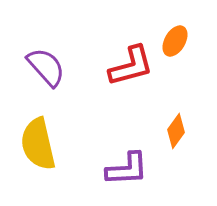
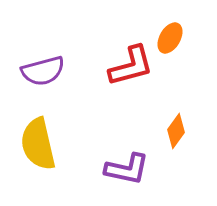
orange ellipse: moved 5 px left, 3 px up
purple semicircle: moved 3 px left, 4 px down; rotated 117 degrees clockwise
purple L-shape: rotated 15 degrees clockwise
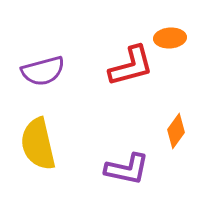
orange ellipse: rotated 56 degrees clockwise
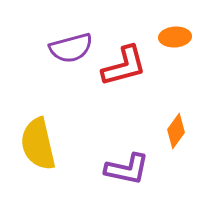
orange ellipse: moved 5 px right, 1 px up
red L-shape: moved 7 px left
purple semicircle: moved 28 px right, 23 px up
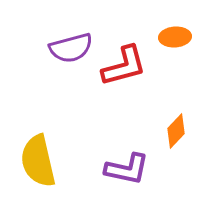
orange diamond: rotated 8 degrees clockwise
yellow semicircle: moved 17 px down
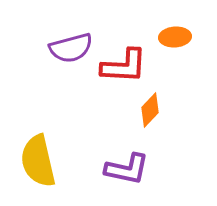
red L-shape: rotated 18 degrees clockwise
orange diamond: moved 26 px left, 21 px up
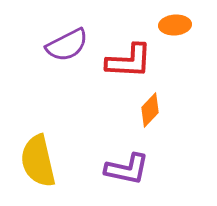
orange ellipse: moved 12 px up
purple semicircle: moved 4 px left, 3 px up; rotated 12 degrees counterclockwise
red L-shape: moved 5 px right, 5 px up
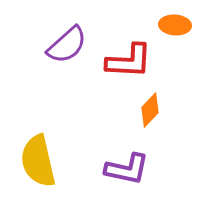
orange ellipse: rotated 8 degrees clockwise
purple semicircle: rotated 15 degrees counterclockwise
